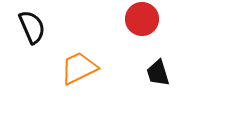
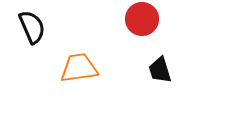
orange trapezoid: rotated 18 degrees clockwise
black trapezoid: moved 2 px right, 3 px up
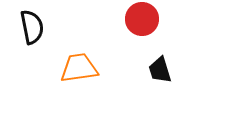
black semicircle: rotated 12 degrees clockwise
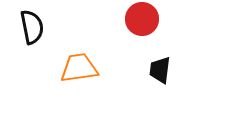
black trapezoid: rotated 24 degrees clockwise
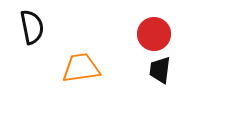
red circle: moved 12 px right, 15 px down
orange trapezoid: moved 2 px right
